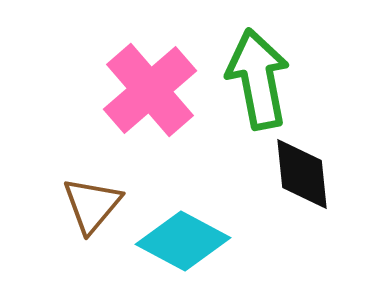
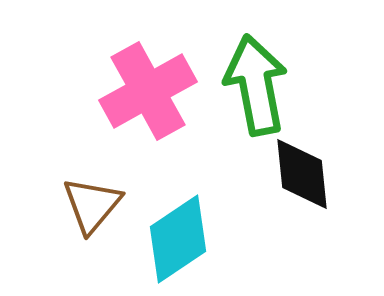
green arrow: moved 2 px left, 6 px down
pink cross: moved 2 px left, 1 px down; rotated 12 degrees clockwise
cyan diamond: moved 5 px left, 2 px up; rotated 62 degrees counterclockwise
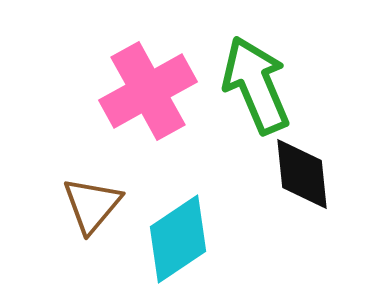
green arrow: rotated 12 degrees counterclockwise
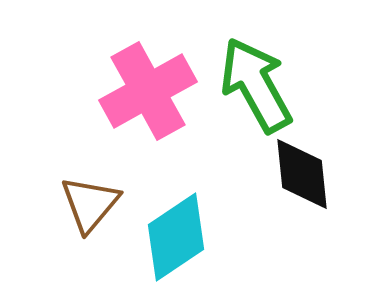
green arrow: rotated 6 degrees counterclockwise
brown triangle: moved 2 px left, 1 px up
cyan diamond: moved 2 px left, 2 px up
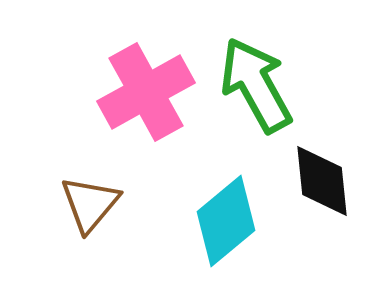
pink cross: moved 2 px left, 1 px down
black diamond: moved 20 px right, 7 px down
cyan diamond: moved 50 px right, 16 px up; rotated 6 degrees counterclockwise
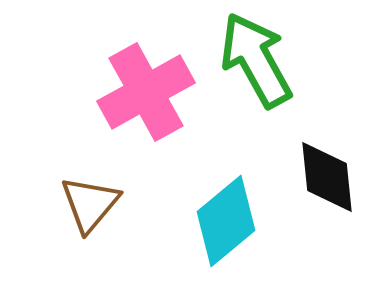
green arrow: moved 25 px up
black diamond: moved 5 px right, 4 px up
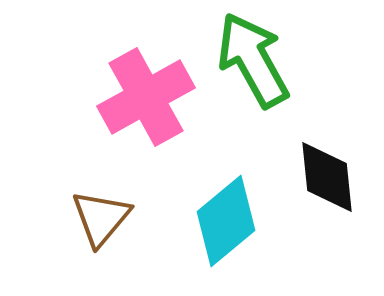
green arrow: moved 3 px left
pink cross: moved 5 px down
brown triangle: moved 11 px right, 14 px down
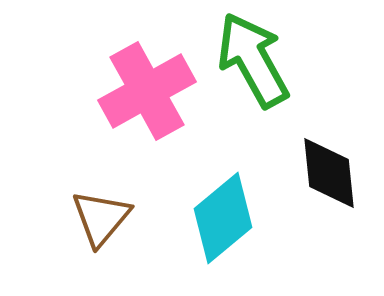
pink cross: moved 1 px right, 6 px up
black diamond: moved 2 px right, 4 px up
cyan diamond: moved 3 px left, 3 px up
